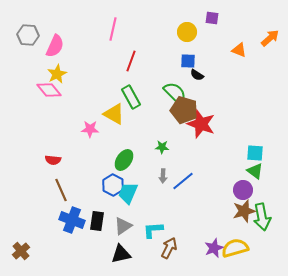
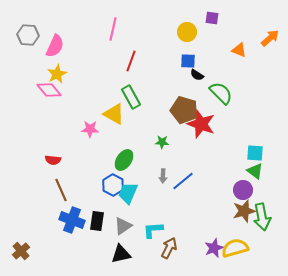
green semicircle: moved 46 px right
green star: moved 5 px up
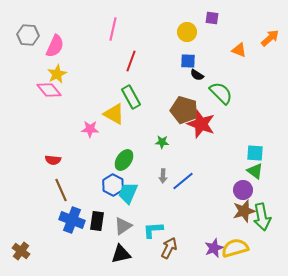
brown cross: rotated 12 degrees counterclockwise
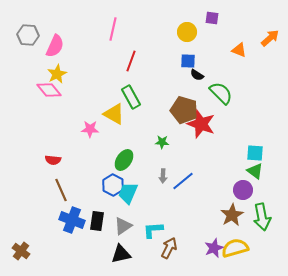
brown star: moved 12 px left, 4 px down; rotated 15 degrees counterclockwise
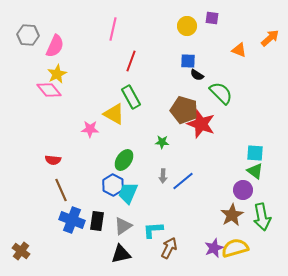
yellow circle: moved 6 px up
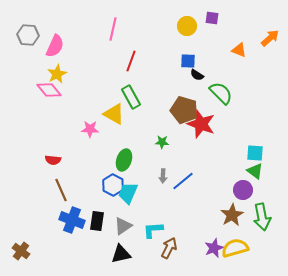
green ellipse: rotated 15 degrees counterclockwise
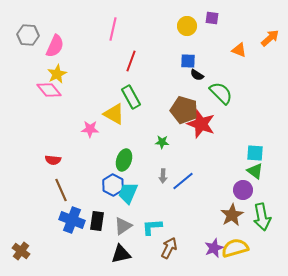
cyan L-shape: moved 1 px left, 3 px up
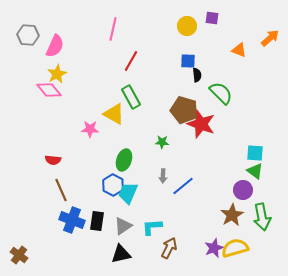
red line: rotated 10 degrees clockwise
black semicircle: rotated 128 degrees counterclockwise
blue line: moved 5 px down
brown cross: moved 2 px left, 4 px down
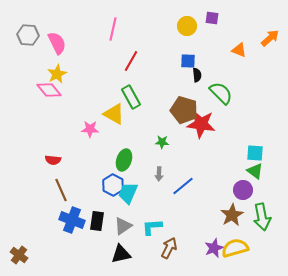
pink semicircle: moved 2 px right, 3 px up; rotated 50 degrees counterclockwise
red star: rotated 12 degrees counterclockwise
gray arrow: moved 4 px left, 2 px up
